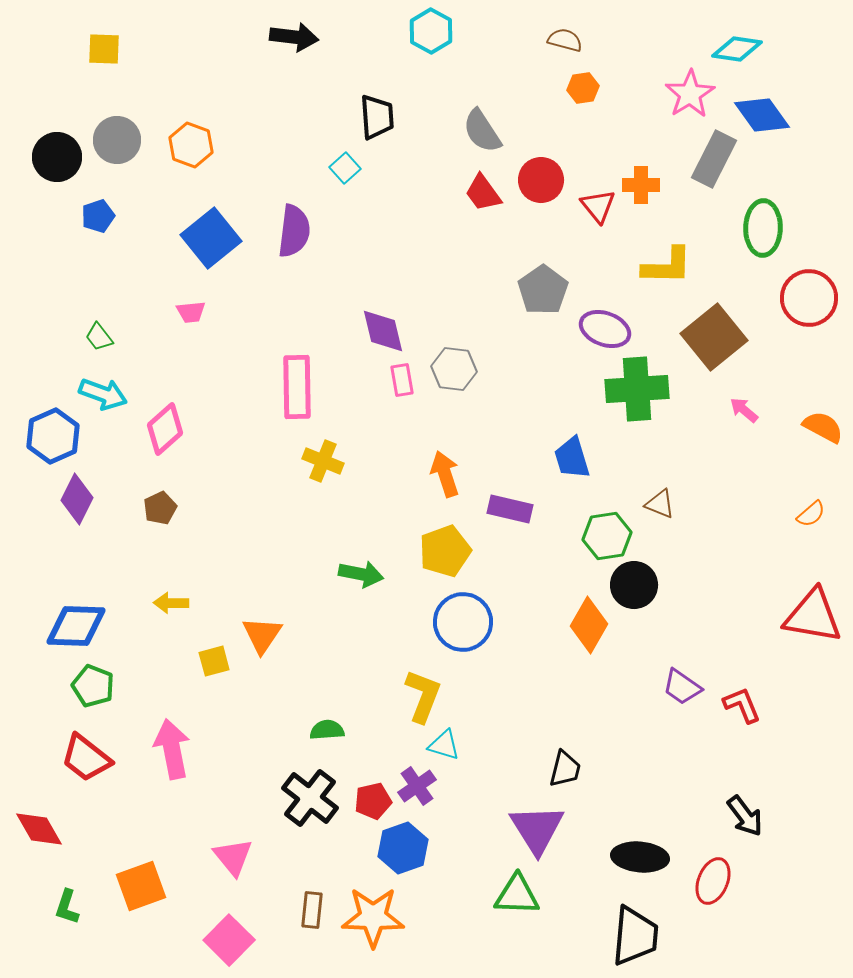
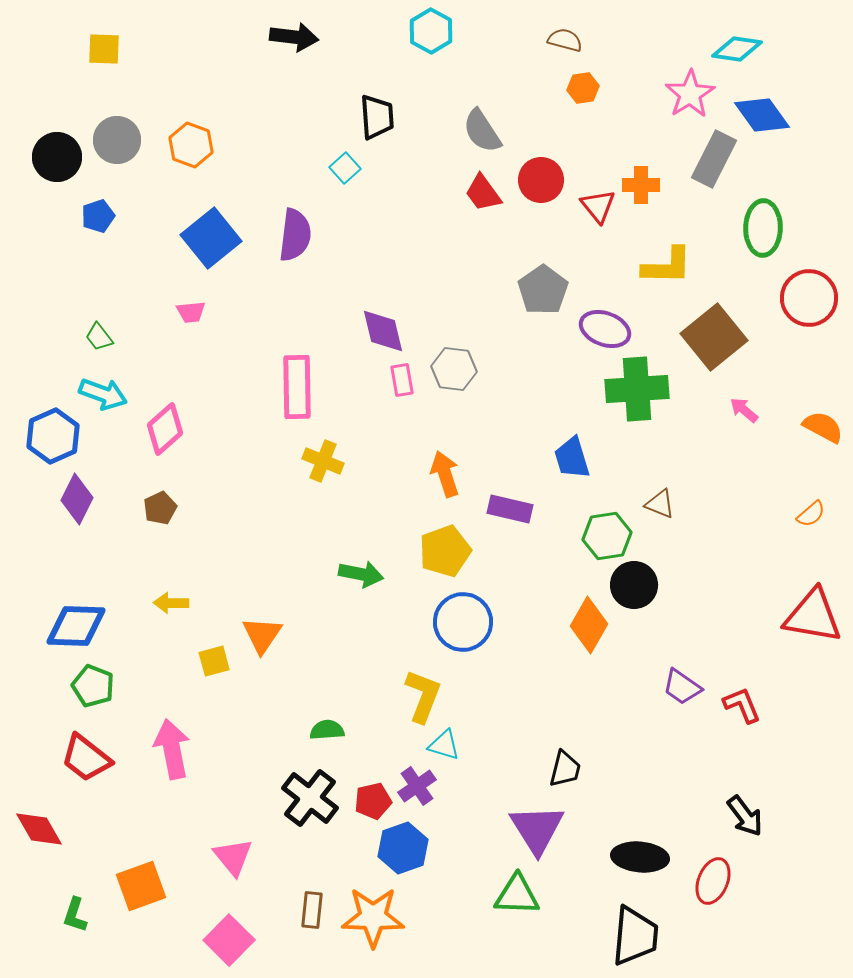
purple semicircle at (294, 231): moved 1 px right, 4 px down
green L-shape at (67, 907): moved 8 px right, 8 px down
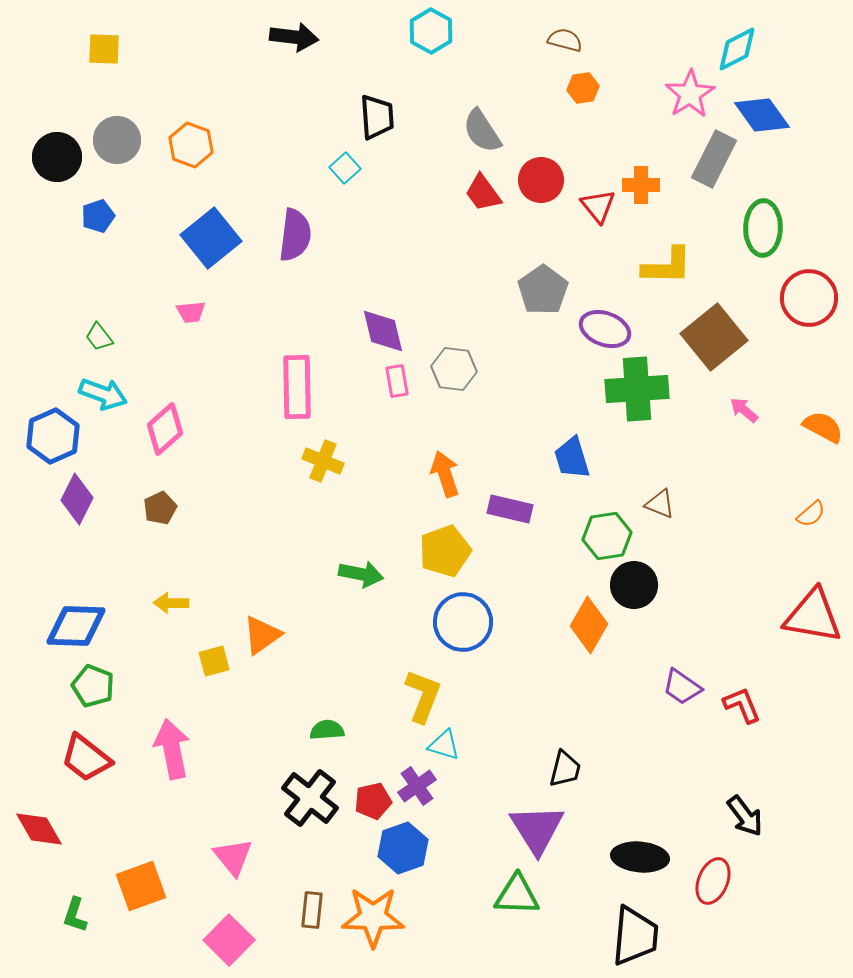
cyan diamond at (737, 49): rotated 36 degrees counterclockwise
pink rectangle at (402, 380): moved 5 px left, 1 px down
orange triangle at (262, 635): rotated 21 degrees clockwise
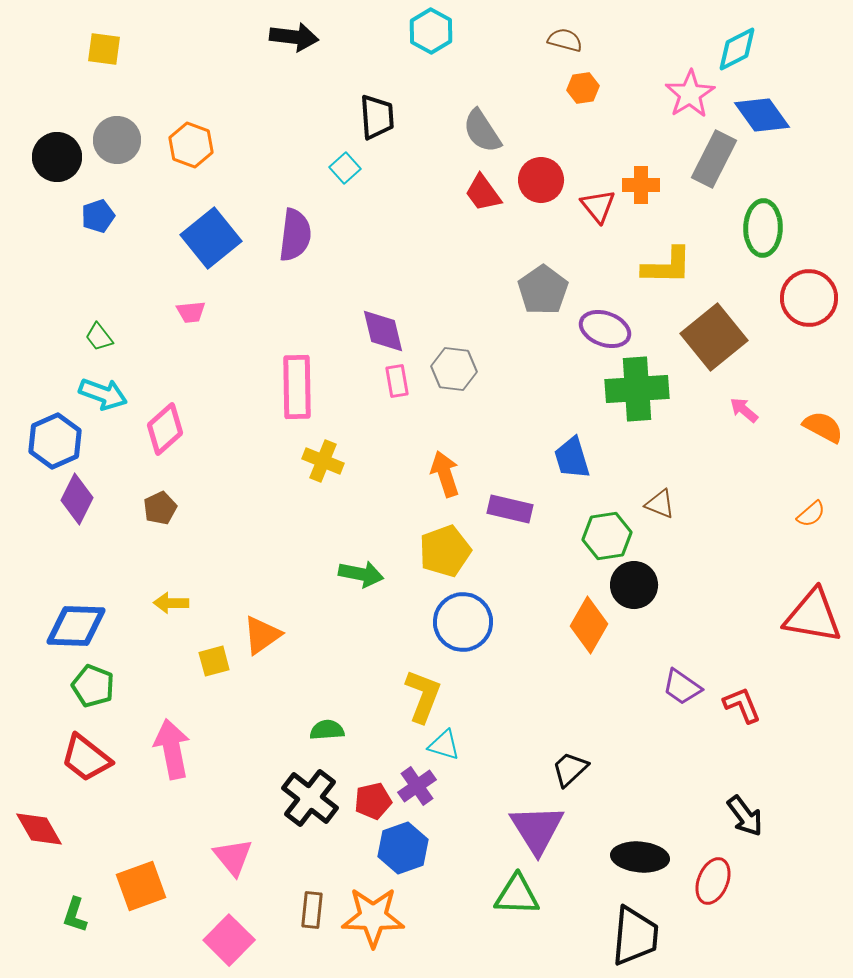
yellow square at (104, 49): rotated 6 degrees clockwise
blue hexagon at (53, 436): moved 2 px right, 5 px down
black trapezoid at (565, 769): moved 5 px right; rotated 147 degrees counterclockwise
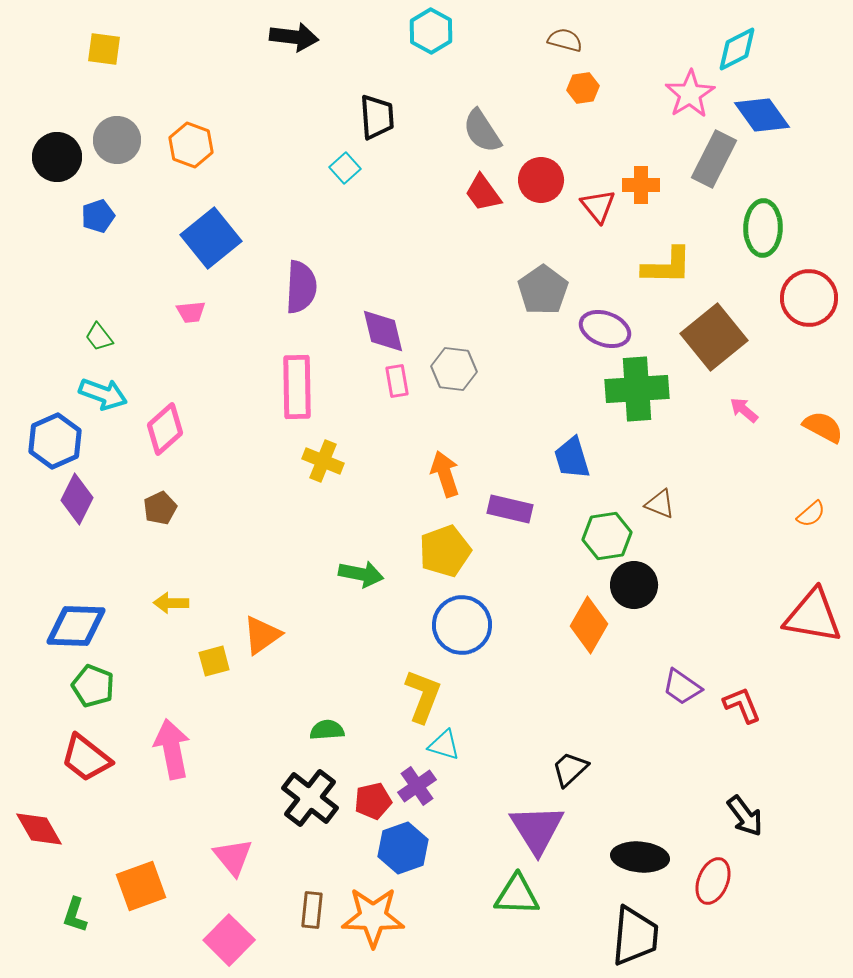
purple semicircle at (295, 235): moved 6 px right, 52 px down; rotated 4 degrees counterclockwise
blue circle at (463, 622): moved 1 px left, 3 px down
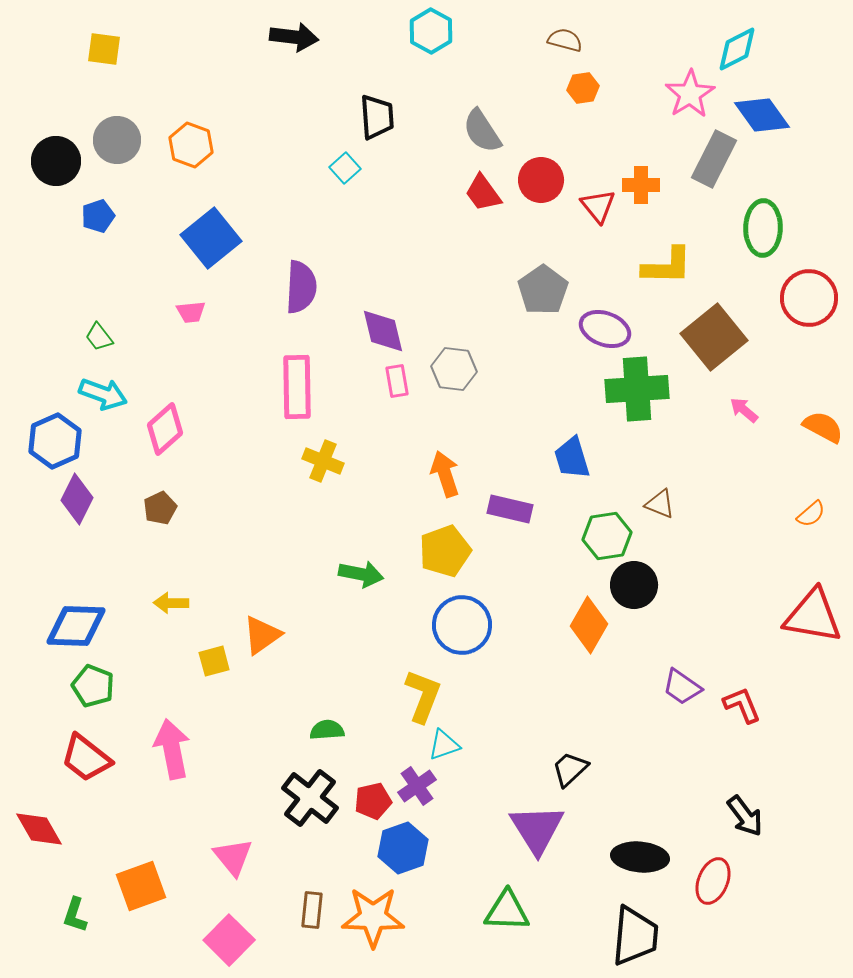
black circle at (57, 157): moved 1 px left, 4 px down
cyan triangle at (444, 745): rotated 36 degrees counterclockwise
green triangle at (517, 895): moved 10 px left, 16 px down
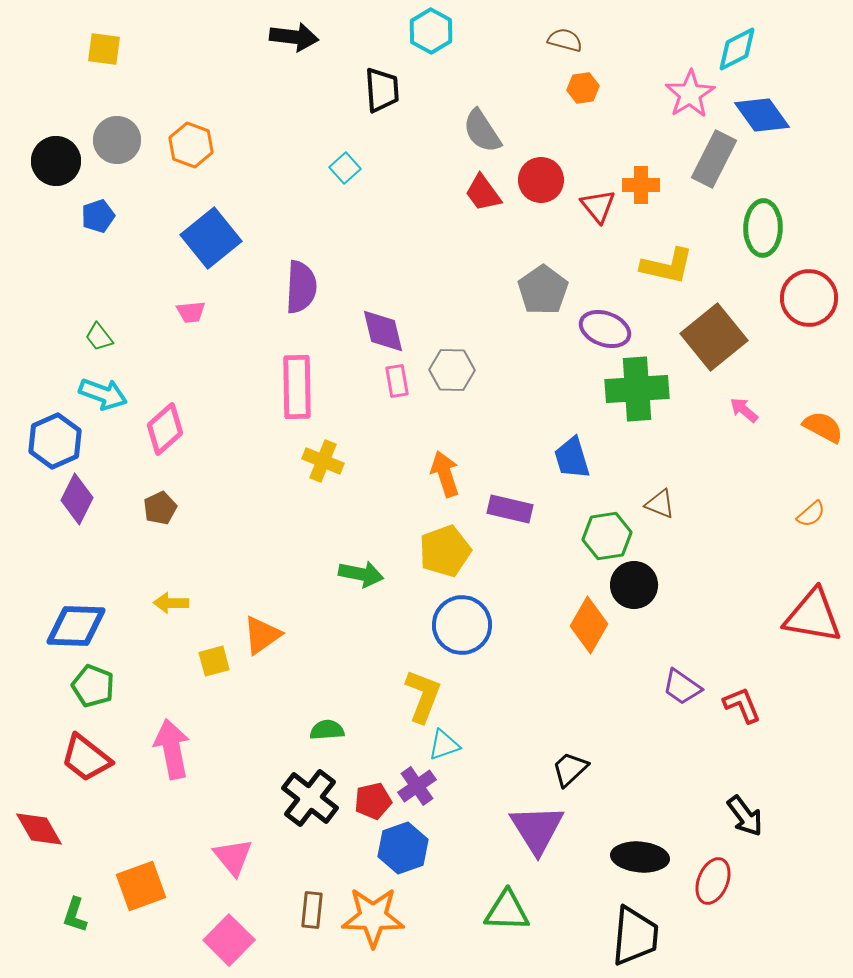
black trapezoid at (377, 117): moved 5 px right, 27 px up
yellow L-shape at (667, 266): rotated 12 degrees clockwise
gray hexagon at (454, 369): moved 2 px left, 1 px down; rotated 6 degrees counterclockwise
